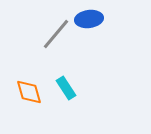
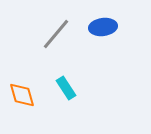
blue ellipse: moved 14 px right, 8 px down
orange diamond: moved 7 px left, 3 px down
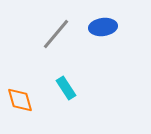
orange diamond: moved 2 px left, 5 px down
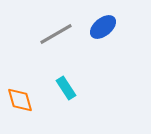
blue ellipse: rotated 32 degrees counterclockwise
gray line: rotated 20 degrees clockwise
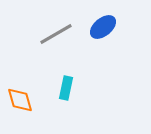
cyan rectangle: rotated 45 degrees clockwise
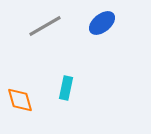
blue ellipse: moved 1 px left, 4 px up
gray line: moved 11 px left, 8 px up
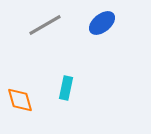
gray line: moved 1 px up
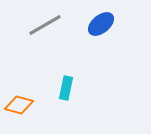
blue ellipse: moved 1 px left, 1 px down
orange diamond: moved 1 px left, 5 px down; rotated 60 degrees counterclockwise
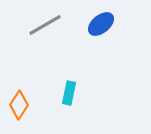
cyan rectangle: moved 3 px right, 5 px down
orange diamond: rotated 72 degrees counterclockwise
